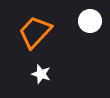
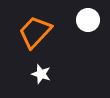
white circle: moved 2 px left, 1 px up
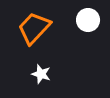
orange trapezoid: moved 1 px left, 4 px up
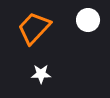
white star: rotated 18 degrees counterclockwise
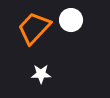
white circle: moved 17 px left
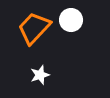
white star: moved 1 px left, 1 px down; rotated 18 degrees counterclockwise
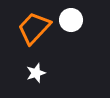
white star: moved 4 px left, 2 px up
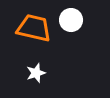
orange trapezoid: rotated 60 degrees clockwise
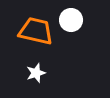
orange trapezoid: moved 2 px right, 3 px down
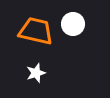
white circle: moved 2 px right, 4 px down
